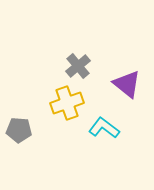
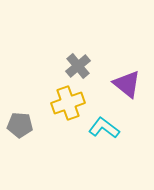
yellow cross: moved 1 px right
gray pentagon: moved 1 px right, 5 px up
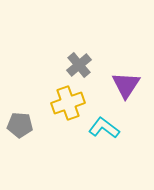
gray cross: moved 1 px right, 1 px up
purple triangle: moved 1 px left, 1 px down; rotated 24 degrees clockwise
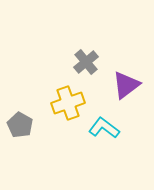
gray cross: moved 7 px right, 3 px up
purple triangle: rotated 20 degrees clockwise
gray pentagon: rotated 25 degrees clockwise
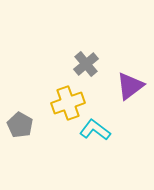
gray cross: moved 2 px down
purple triangle: moved 4 px right, 1 px down
cyan L-shape: moved 9 px left, 2 px down
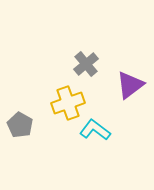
purple triangle: moved 1 px up
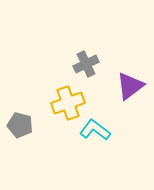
gray cross: rotated 15 degrees clockwise
purple triangle: moved 1 px down
gray pentagon: rotated 15 degrees counterclockwise
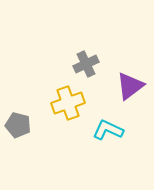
gray pentagon: moved 2 px left
cyan L-shape: moved 13 px right; rotated 12 degrees counterclockwise
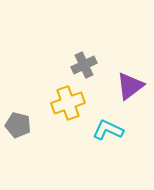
gray cross: moved 2 px left, 1 px down
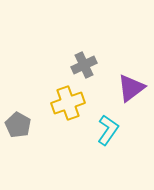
purple triangle: moved 1 px right, 2 px down
gray pentagon: rotated 15 degrees clockwise
cyan L-shape: rotated 100 degrees clockwise
